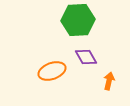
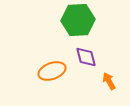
purple diamond: rotated 15 degrees clockwise
orange arrow: rotated 42 degrees counterclockwise
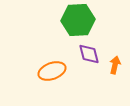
purple diamond: moved 3 px right, 3 px up
orange arrow: moved 6 px right, 16 px up; rotated 42 degrees clockwise
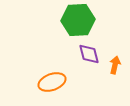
orange ellipse: moved 11 px down
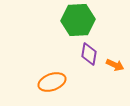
purple diamond: rotated 25 degrees clockwise
orange arrow: rotated 102 degrees clockwise
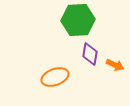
purple diamond: moved 1 px right
orange ellipse: moved 3 px right, 5 px up
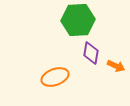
purple diamond: moved 1 px right, 1 px up
orange arrow: moved 1 px right, 1 px down
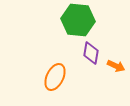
green hexagon: rotated 8 degrees clockwise
orange ellipse: rotated 44 degrees counterclockwise
